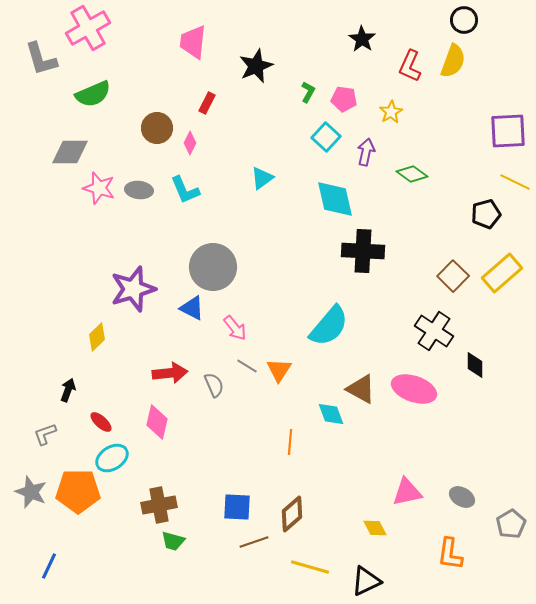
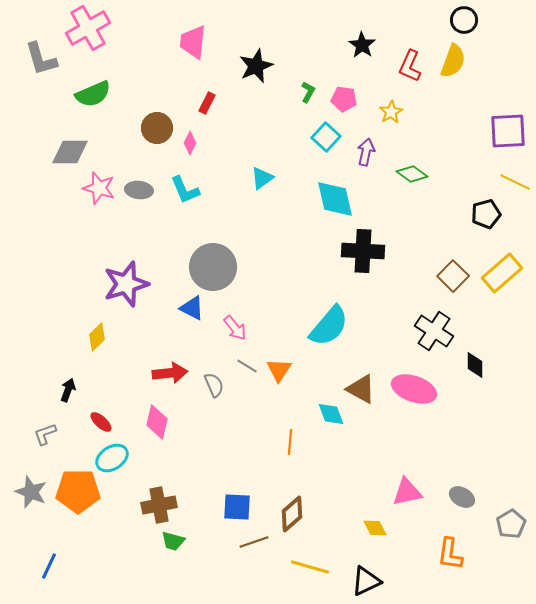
black star at (362, 39): moved 6 px down
purple star at (133, 289): moved 7 px left, 5 px up
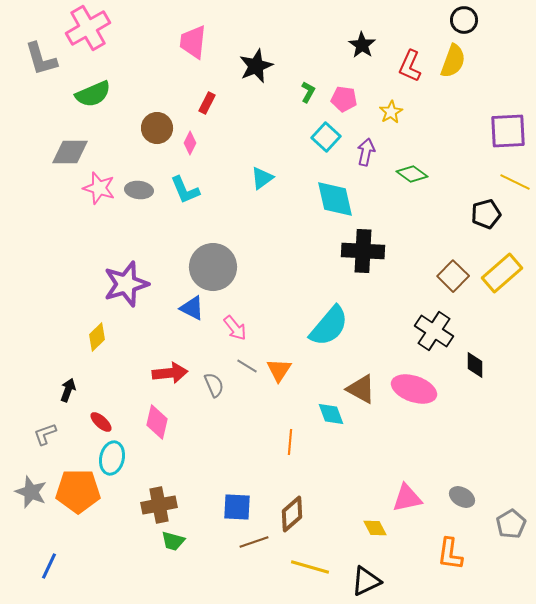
cyan ellipse at (112, 458): rotated 44 degrees counterclockwise
pink triangle at (407, 492): moved 6 px down
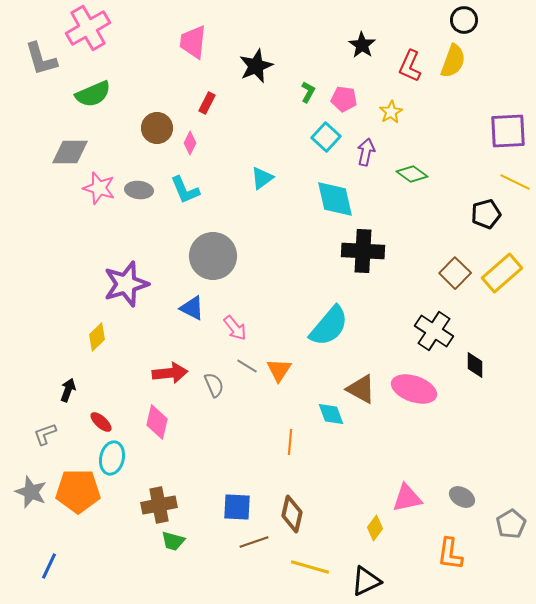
gray circle at (213, 267): moved 11 px up
brown square at (453, 276): moved 2 px right, 3 px up
brown diamond at (292, 514): rotated 36 degrees counterclockwise
yellow diamond at (375, 528): rotated 65 degrees clockwise
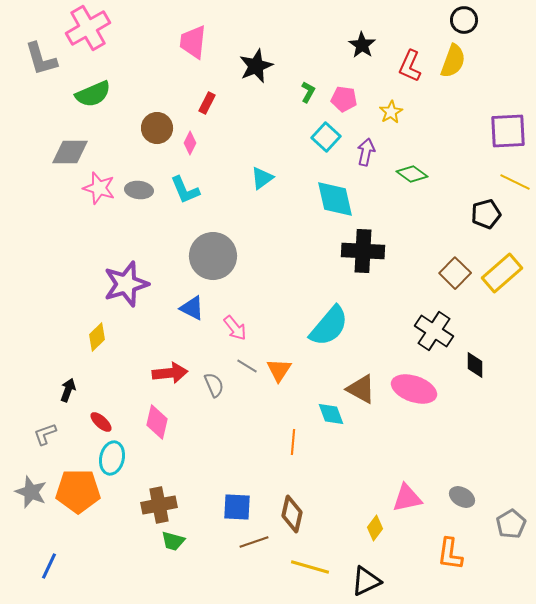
orange line at (290, 442): moved 3 px right
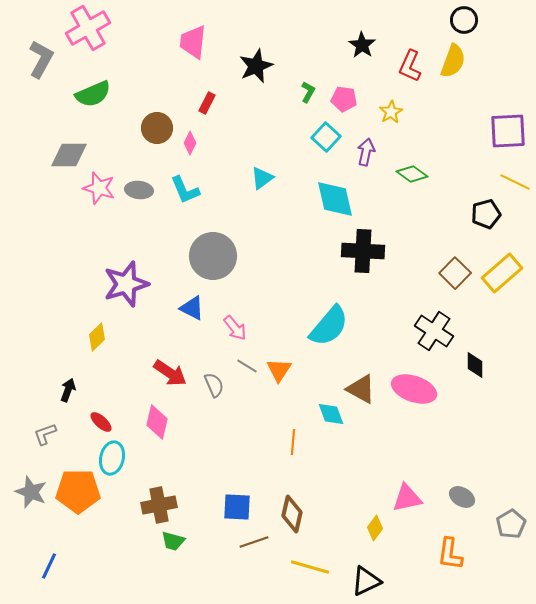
gray L-shape at (41, 59): rotated 135 degrees counterclockwise
gray diamond at (70, 152): moved 1 px left, 3 px down
red arrow at (170, 373): rotated 40 degrees clockwise
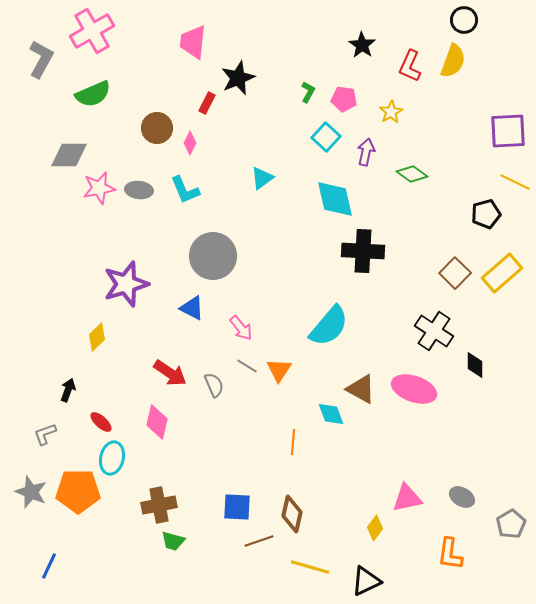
pink cross at (88, 28): moved 4 px right, 3 px down
black star at (256, 66): moved 18 px left, 12 px down
pink star at (99, 188): rotated 28 degrees counterclockwise
pink arrow at (235, 328): moved 6 px right
brown line at (254, 542): moved 5 px right, 1 px up
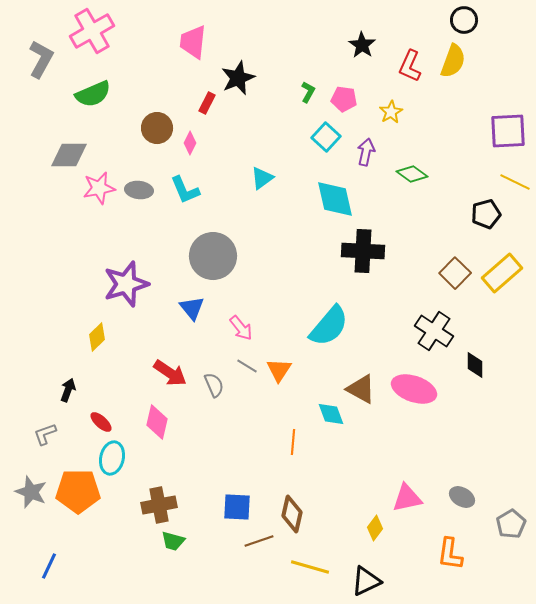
blue triangle at (192, 308): rotated 24 degrees clockwise
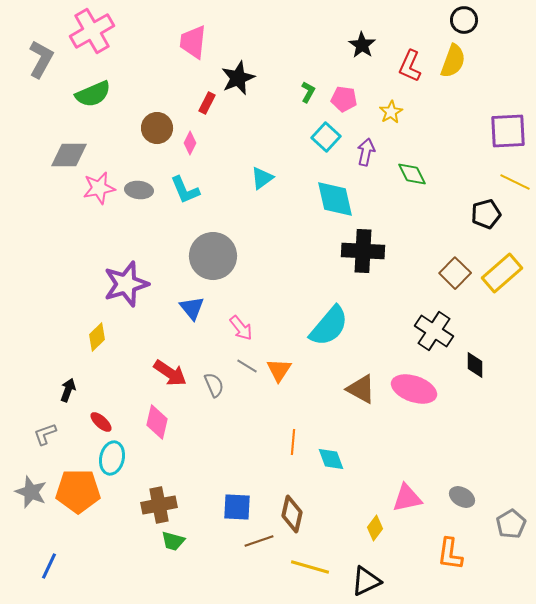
green diamond at (412, 174): rotated 28 degrees clockwise
cyan diamond at (331, 414): moved 45 px down
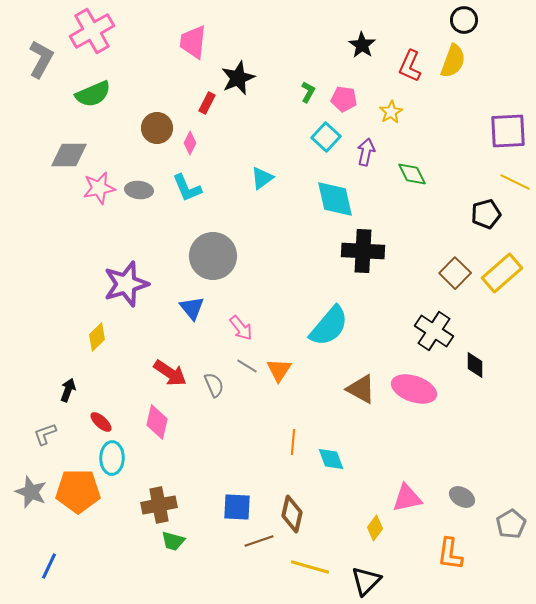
cyan L-shape at (185, 190): moved 2 px right, 2 px up
cyan ellipse at (112, 458): rotated 12 degrees counterclockwise
black triangle at (366, 581): rotated 20 degrees counterclockwise
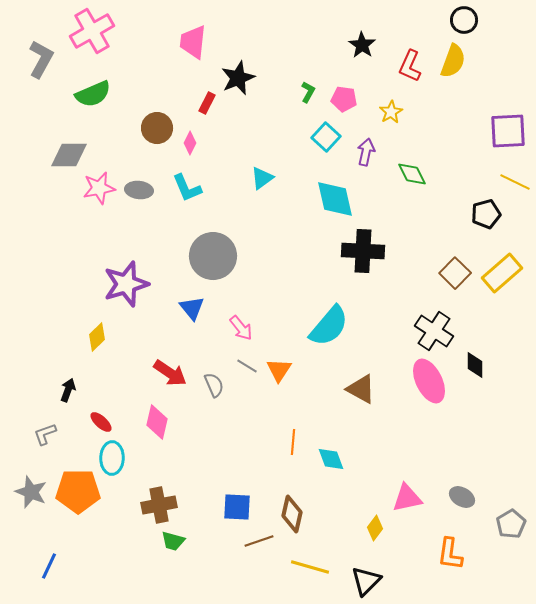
pink ellipse at (414, 389): moved 15 px right, 8 px up; rotated 45 degrees clockwise
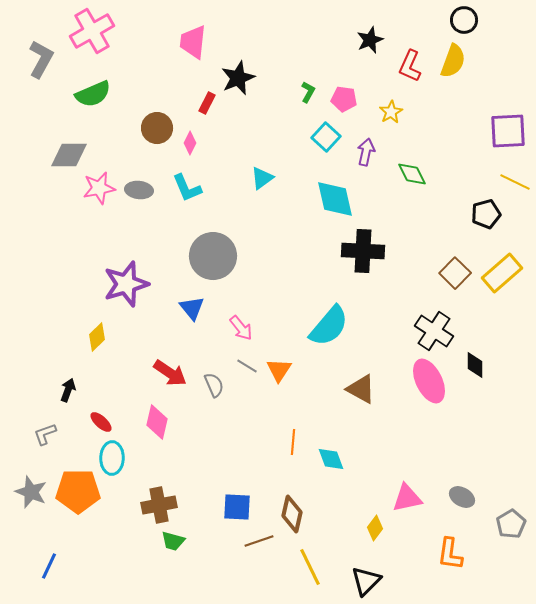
black star at (362, 45): moved 8 px right, 5 px up; rotated 16 degrees clockwise
yellow line at (310, 567): rotated 48 degrees clockwise
